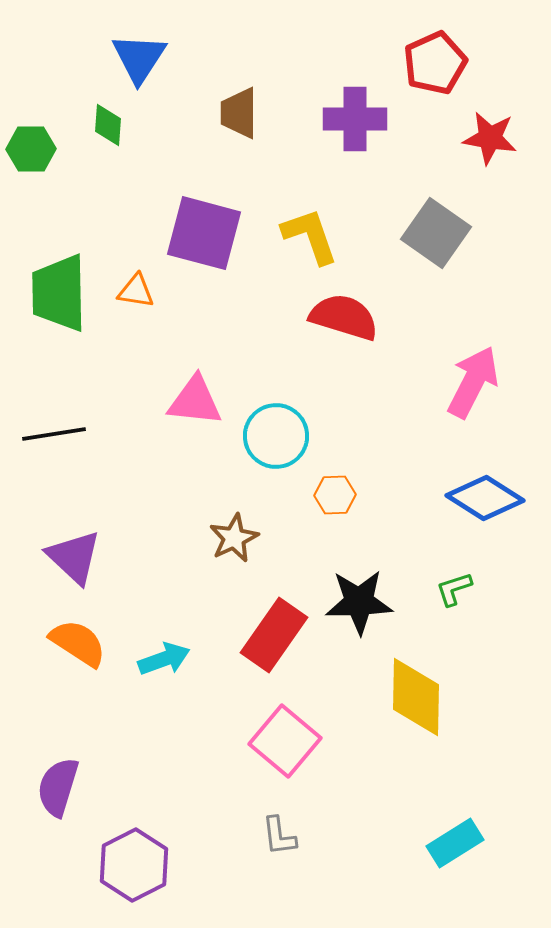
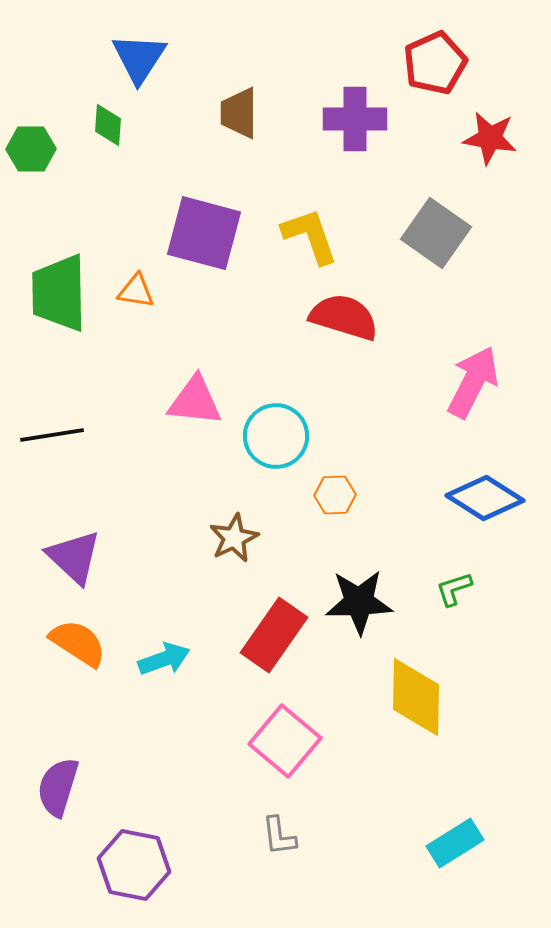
black line: moved 2 px left, 1 px down
purple hexagon: rotated 22 degrees counterclockwise
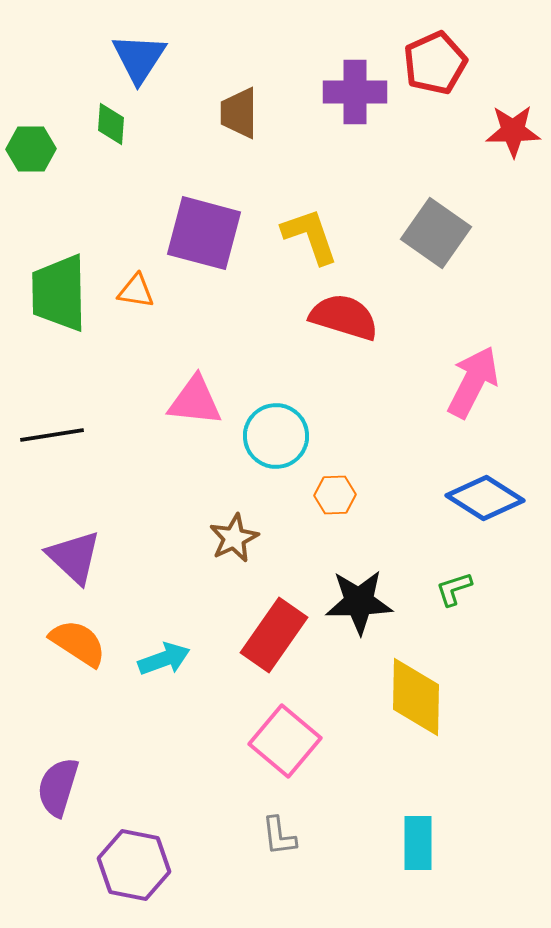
purple cross: moved 27 px up
green diamond: moved 3 px right, 1 px up
red star: moved 23 px right, 7 px up; rotated 10 degrees counterclockwise
cyan rectangle: moved 37 px left; rotated 58 degrees counterclockwise
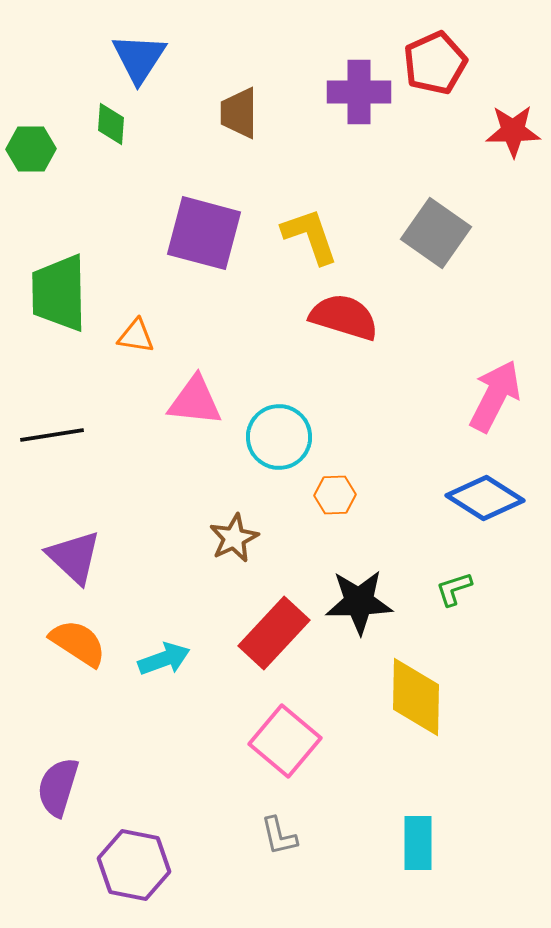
purple cross: moved 4 px right
orange triangle: moved 45 px down
pink arrow: moved 22 px right, 14 px down
cyan circle: moved 3 px right, 1 px down
red rectangle: moved 2 px up; rotated 8 degrees clockwise
gray L-shape: rotated 6 degrees counterclockwise
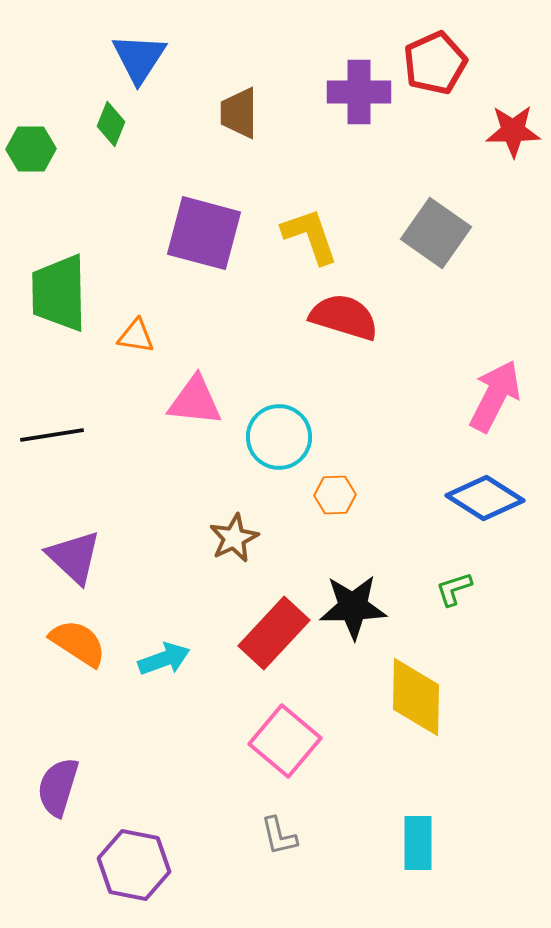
green diamond: rotated 18 degrees clockwise
black star: moved 6 px left, 5 px down
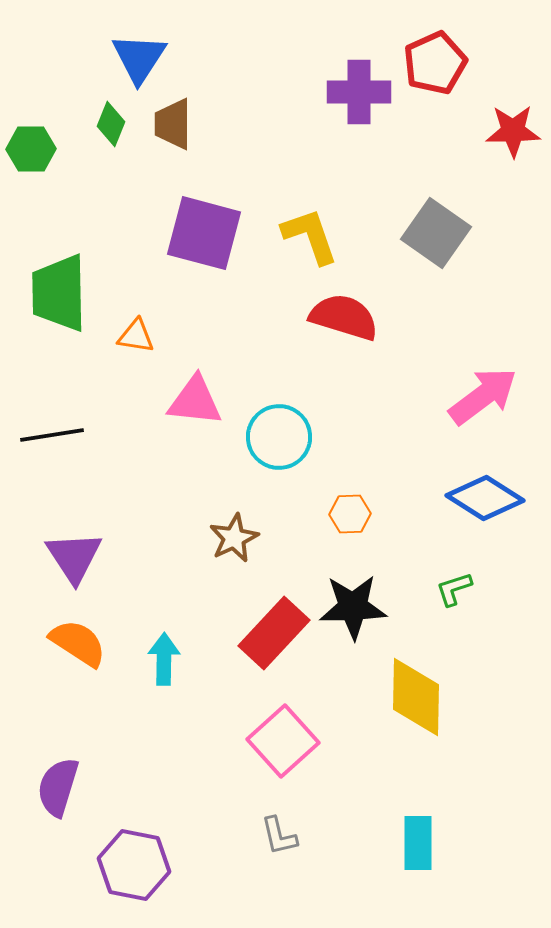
brown trapezoid: moved 66 px left, 11 px down
pink arrow: moved 12 px left; rotated 26 degrees clockwise
orange hexagon: moved 15 px right, 19 px down
purple triangle: rotated 14 degrees clockwise
cyan arrow: rotated 69 degrees counterclockwise
pink square: moved 2 px left; rotated 8 degrees clockwise
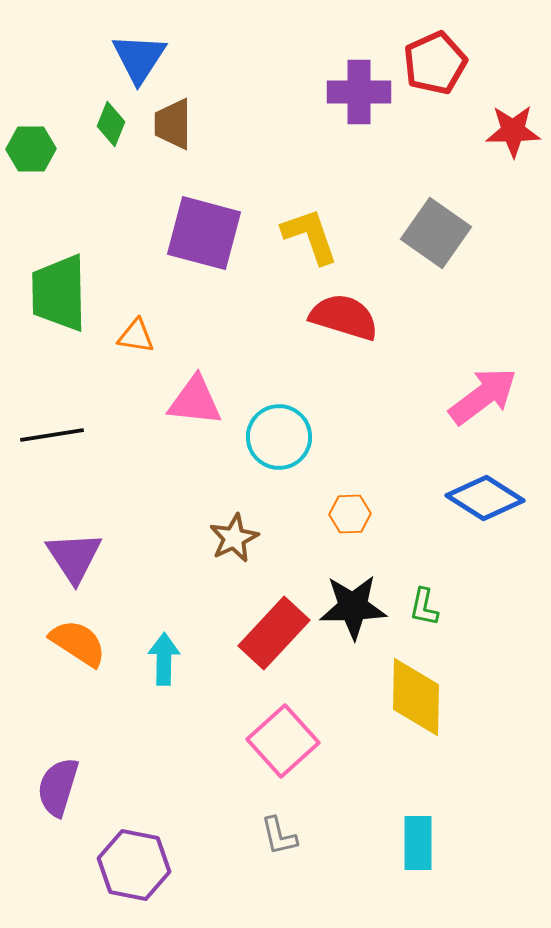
green L-shape: moved 30 px left, 18 px down; rotated 60 degrees counterclockwise
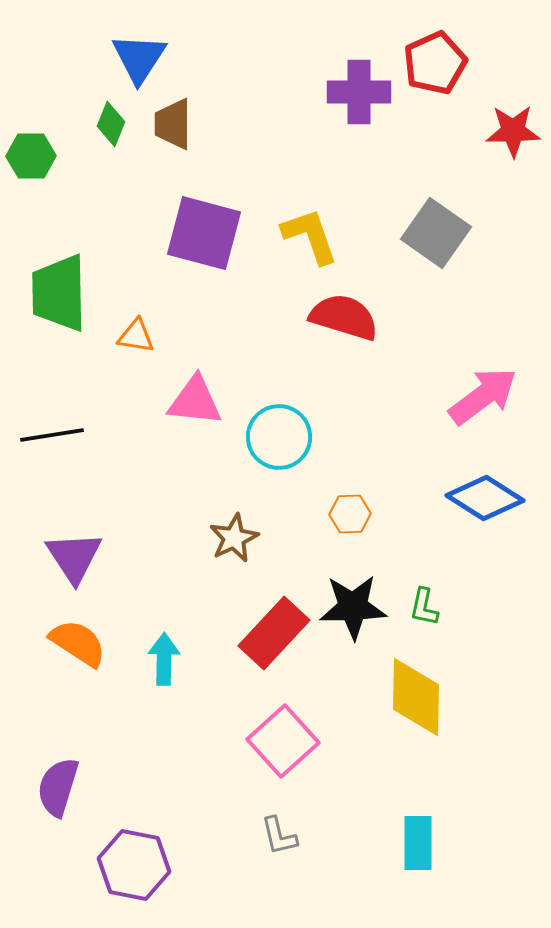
green hexagon: moved 7 px down
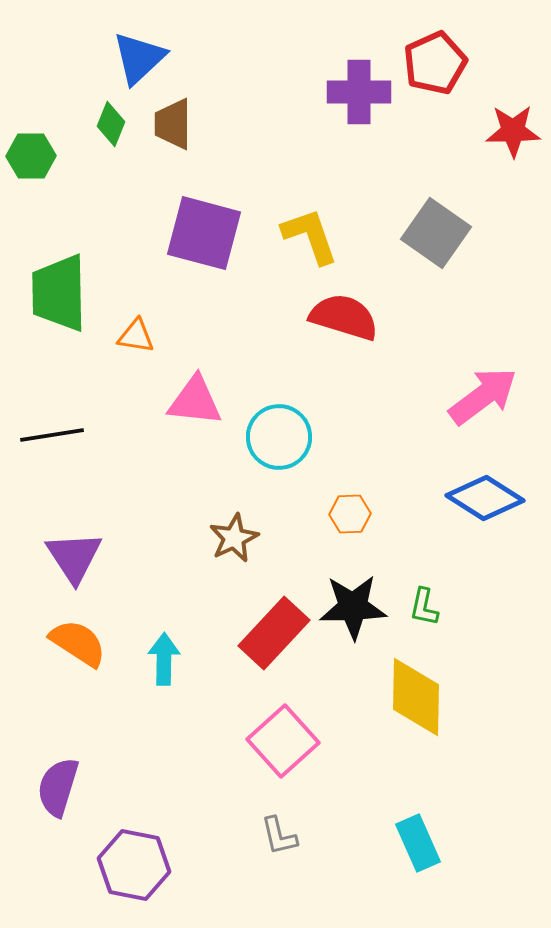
blue triangle: rotated 14 degrees clockwise
cyan rectangle: rotated 24 degrees counterclockwise
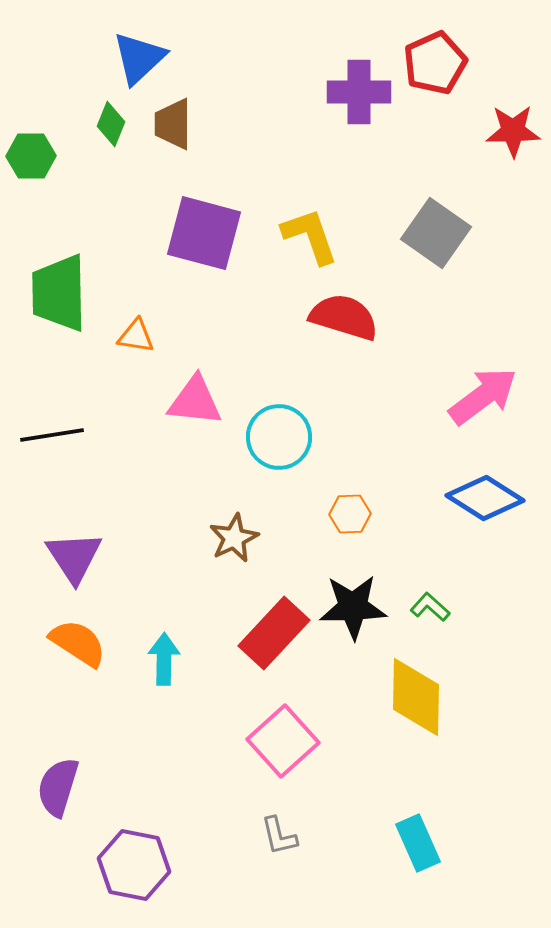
green L-shape: moved 6 px right; rotated 120 degrees clockwise
